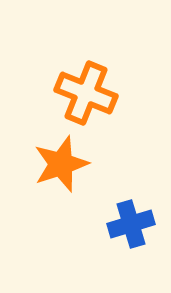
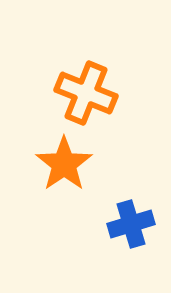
orange star: moved 3 px right; rotated 16 degrees counterclockwise
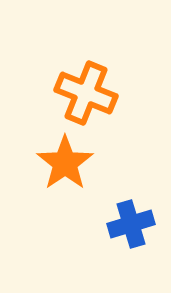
orange star: moved 1 px right, 1 px up
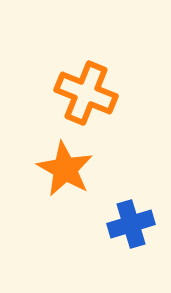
orange star: moved 6 px down; rotated 8 degrees counterclockwise
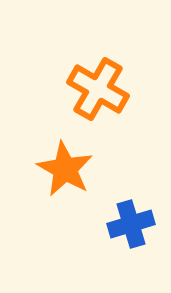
orange cross: moved 12 px right, 4 px up; rotated 8 degrees clockwise
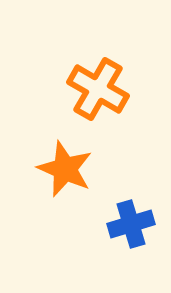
orange star: rotated 6 degrees counterclockwise
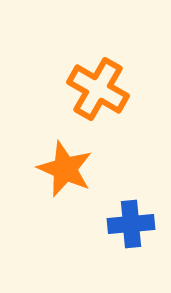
blue cross: rotated 12 degrees clockwise
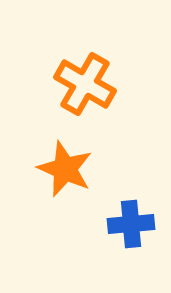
orange cross: moved 13 px left, 5 px up
